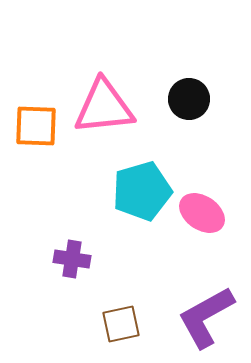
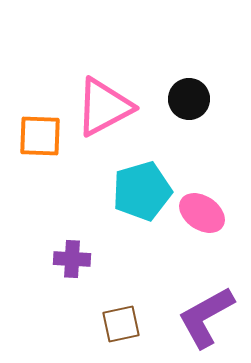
pink triangle: rotated 22 degrees counterclockwise
orange square: moved 4 px right, 10 px down
purple cross: rotated 6 degrees counterclockwise
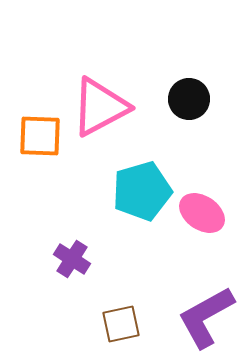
pink triangle: moved 4 px left
purple cross: rotated 30 degrees clockwise
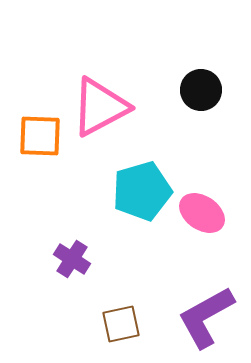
black circle: moved 12 px right, 9 px up
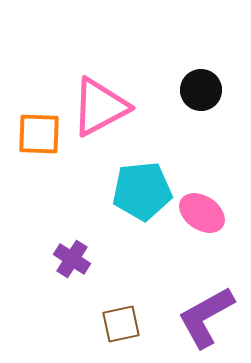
orange square: moved 1 px left, 2 px up
cyan pentagon: rotated 10 degrees clockwise
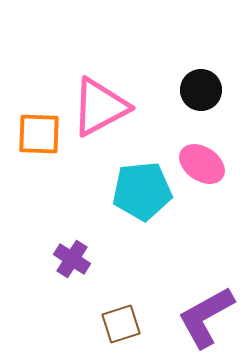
pink ellipse: moved 49 px up
brown square: rotated 6 degrees counterclockwise
